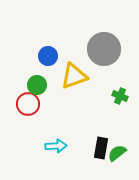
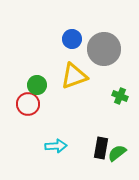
blue circle: moved 24 px right, 17 px up
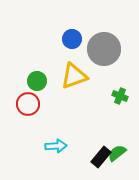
green circle: moved 4 px up
black rectangle: moved 9 px down; rotated 30 degrees clockwise
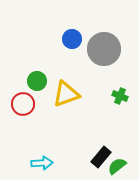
yellow triangle: moved 8 px left, 18 px down
red circle: moved 5 px left
cyan arrow: moved 14 px left, 17 px down
green semicircle: moved 13 px down
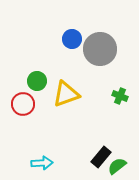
gray circle: moved 4 px left
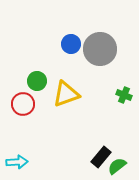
blue circle: moved 1 px left, 5 px down
green cross: moved 4 px right, 1 px up
cyan arrow: moved 25 px left, 1 px up
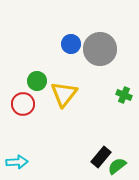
yellow triangle: moved 2 px left; rotated 32 degrees counterclockwise
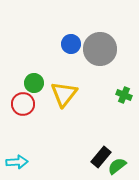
green circle: moved 3 px left, 2 px down
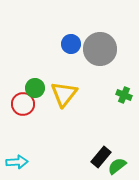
green circle: moved 1 px right, 5 px down
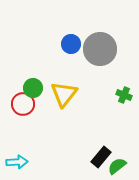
green circle: moved 2 px left
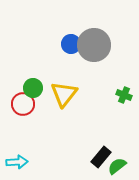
gray circle: moved 6 px left, 4 px up
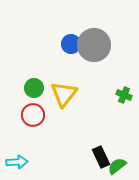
green circle: moved 1 px right
red circle: moved 10 px right, 11 px down
black rectangle: rotated 65 degrees counterclockwise
